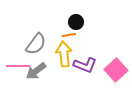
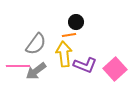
pink square: moved 1 px left, 1 px up
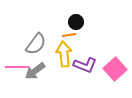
pink line: moved 1 px left, 1 px down
gray arrow: moved 1 px left
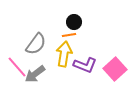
black circle: moved 2 px left
yellow arrow: rotated 15 degrees clockwise
pink line: rotated 50 degrees clockwise
gray arrow: moved 3 px down
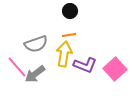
black circle: moved 4 px left, 11 px up
gray semicircle: rotated 35 degrees clockwise
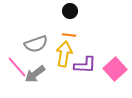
orange line: rotated 16 degrees clockwise
purple L-shape: rotated 20 degrees counterclockwise
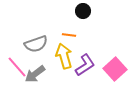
black circle: moved 13 px right
yellow arrow: moved 2 px down; rotated 25 degrees counterclockwise
purple L-shape: rotated 35 degrees counterclockwise
